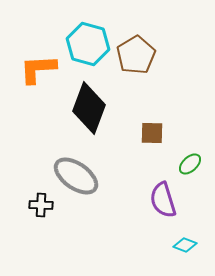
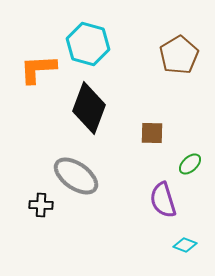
brown pentagon: moved 43 px right
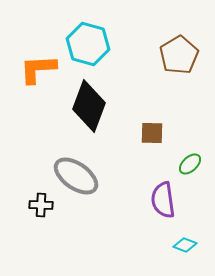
black diamond: moved 2 px up
purple semicircle: rotated 9 degrees clockwise
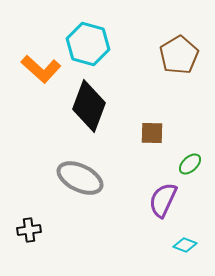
orange L-shape: moved 3 px right; rotated 135 degrees counterclockwise
gray ellipse: moved 4 px right, 2 px down; rotated 9 degrees counterclockwise
purple semicircle: rotated 33 degrees clockwise
black cross: moved 12 px left, 25 px down; rotated 10 degrees counterclockwise
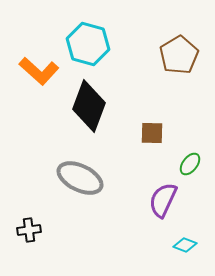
orange L-shape: moved 2 px left, 2 px down
green ellipse: rotated 10 degrees counterclockwise
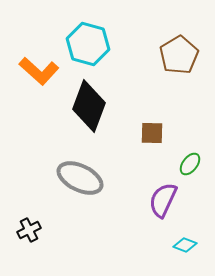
black cross: rotated 20 degrees counterclockwise
